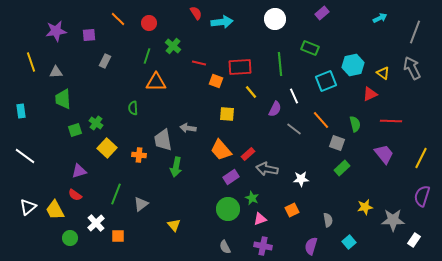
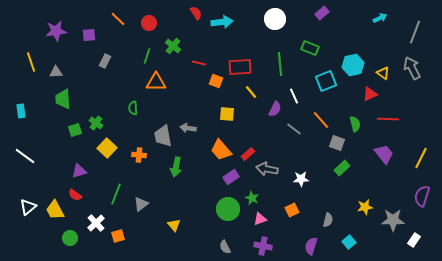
red line at (391, 121): moved 3 px left, 2 px up
gray trapezoid at (163, 140): moved 4 px up
gray semicircle at (328, 220): rotated 24 degrees clockwise
orange square at (118, 236): rotated 16 degrees counterclockwise
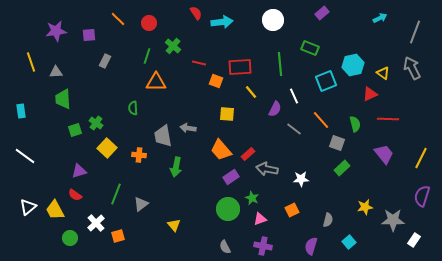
white circle at (275, 19): moved 2 px left, 1 px down
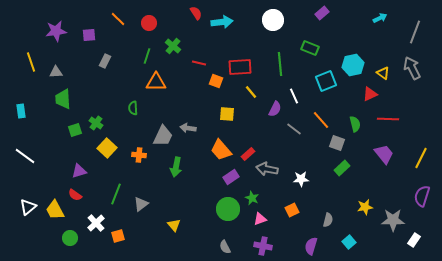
gray trapezoid at (163, 136): rotated 145 degrees counterclockwise
